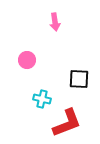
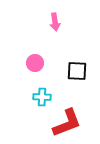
pink circle: moved 8 px right, 3 px down
black square: moved 2 px left, 8 px up
cyan cross: moved 2 px up; rotated 12 degrees counterclockwise
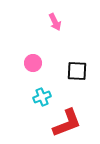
pink arrow: rotated 18 degrees counterclockwise
pink circle: moved 2 px left
cyan cross: rotated 24 degrees counterclockwise
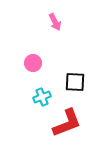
black square: moved 2 px left, 11 px down
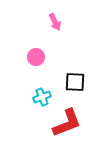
pink circle: moved 3 px right, 6 px up
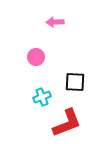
pink arrow: rotated 114 degrees clockwise
